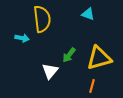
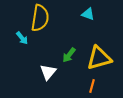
yellow semicircle: moved 2 px left, 1 px up; rotated 16 degrees clockwise
cyan arrow: rotated 40 degrees clockwise
white triangle: moved 2 px left, 1 px down
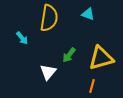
yellow semicircle: moved 9 px right
yellow triangle: moved 2 px right
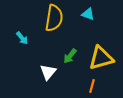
yellow semicircle: moved 5 px right
green arrow: moved 1 px right, 1 px down
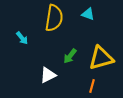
white triangle: moved 3 px down; rotated 24 degrees clockwise
